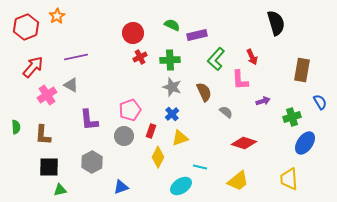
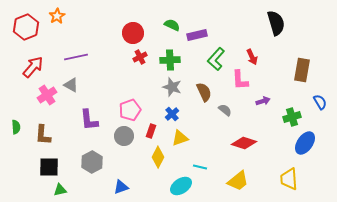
gray semicircle at (226, 112): moved 1 px left, 2 px up
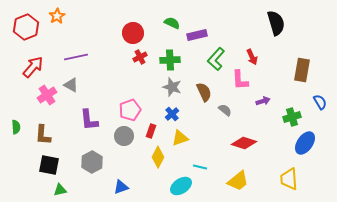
green semicircle at (172, 25): moved 2 px up
black square at (49, 167): moved 2 px up; rotated 10 degrees clockwise
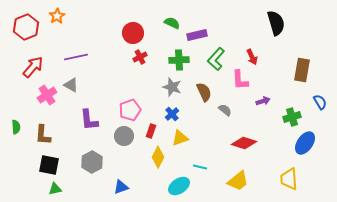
green cross at (170, 60): moved 9 px right
cyan ellipse at (181, 186): moved 2 px left
green triangle at (60, 190): moved 5 px left, 1 px up
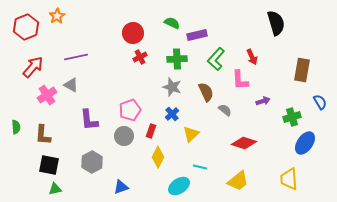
green cross at (179, 60): moved 2 px left, 1 px up
brown semicircle at (204, 92): moved 2 px right
yellow triangle at (180, 138): moved 11 px right, 4 px up; rotated 24 degrees counterclockwise
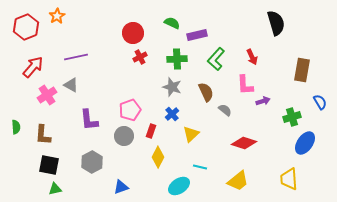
pink L-shape at (240, 80): moved 5 px right, 5 px down
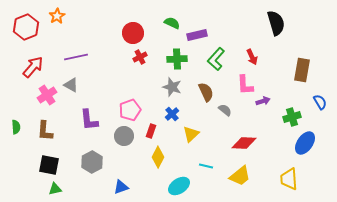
brown L-shape at (43, 135): moved 2 px right, 4 px up
red diamond at (244, 143): rotated 15 degrees counterclockwise
cyan line at (200, 167): moved 6 px right, 1 px up
yellow trapezoid at (238, 181): moved 2 px right, 5 px up
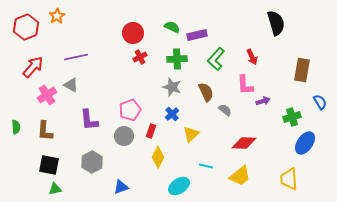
green semicircle at (172, 23): moved 4 px down
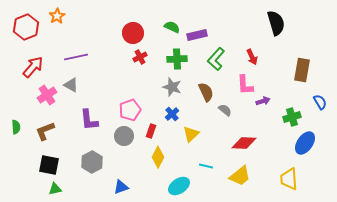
brown L-shape at (45, 131): rotated 65 degrees clockwise
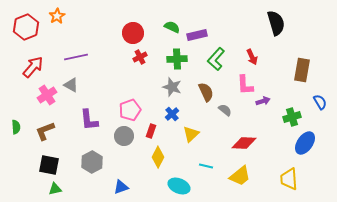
cyan ellipse at (179, 186): rotated 55 degrees clockwise
